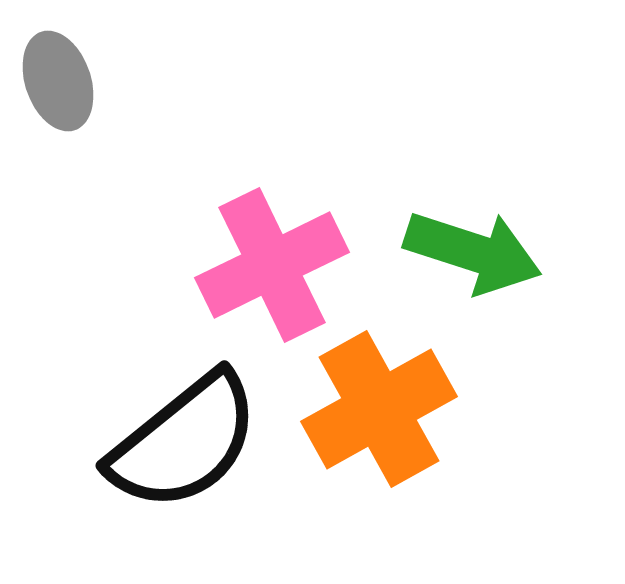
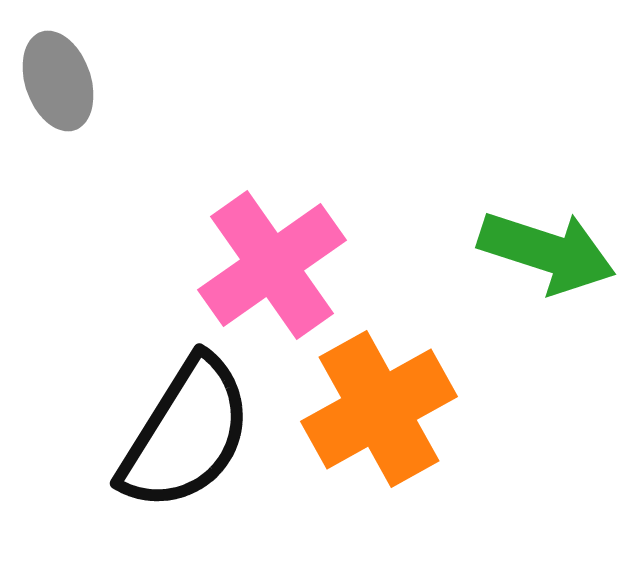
green arrow: moved 74 px right
pink cross: rotated 9 degrees counterclockwise
black semicircle: moved 2 px right, 8 px up; rotated 19 degrees counterclockwise
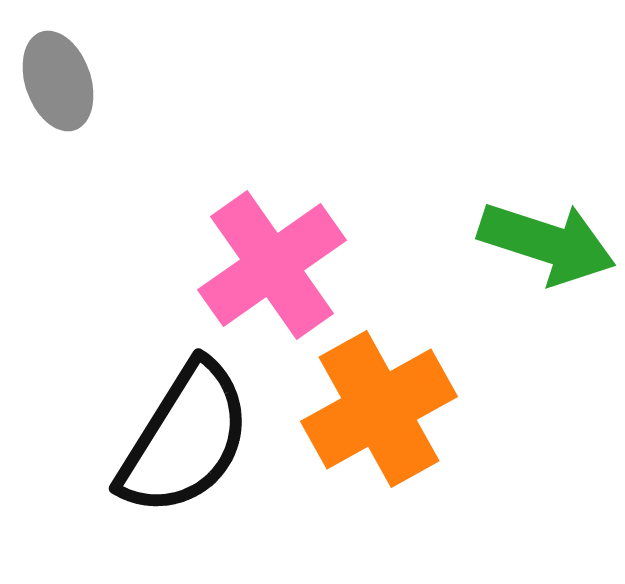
green arrow: moved 9 px up
black semicircle: moved 1 px left, 5 px down
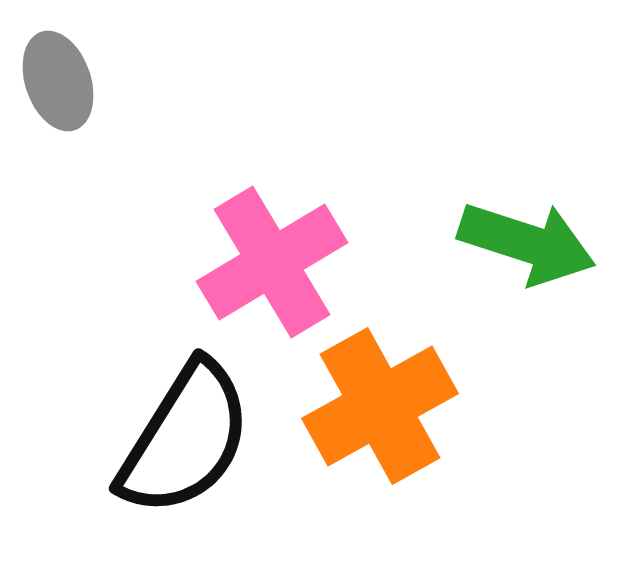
green arrow: moved 20 px left
pink cross: moved 3 px up; rotated 4 degrees clockwise
orange cross: moved 1 px right, 3 px up
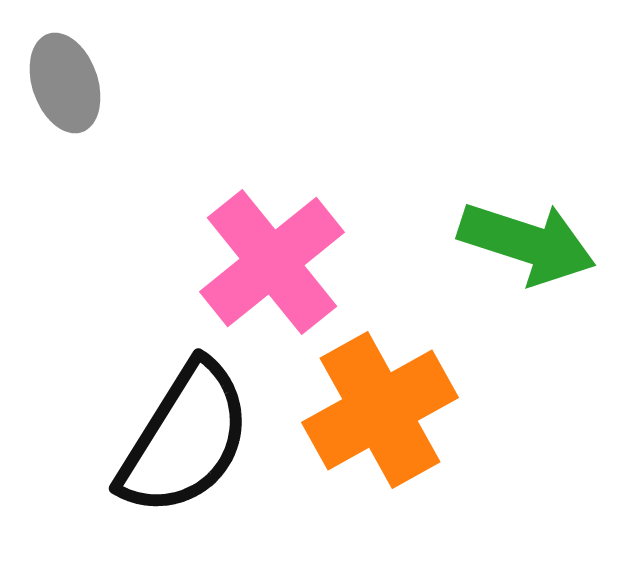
gray ellipse: moved 7 px right, 2 px down
pink cross: rotated 8 degrees counterclockwise
orange cross: moved 4 px down
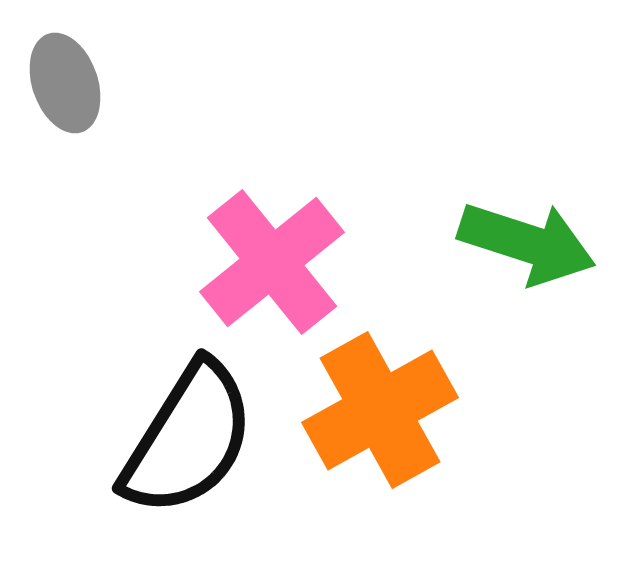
black semicircle: moved 3 px right
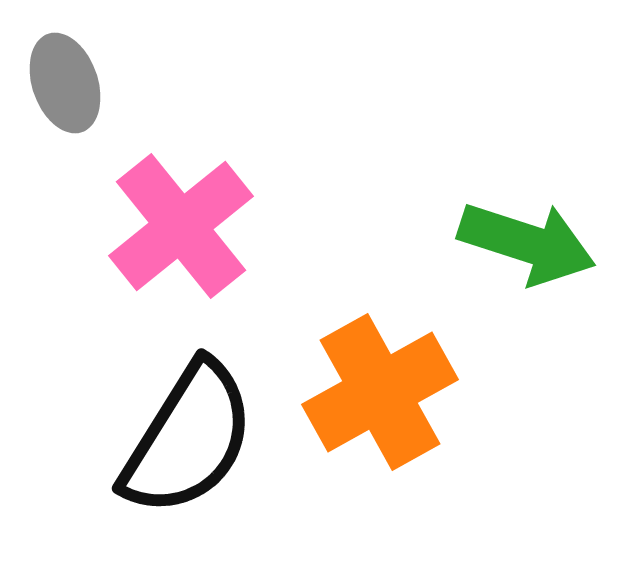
pink cross: moved 91 px left, 36 px up
orange cross: moved 18 px up
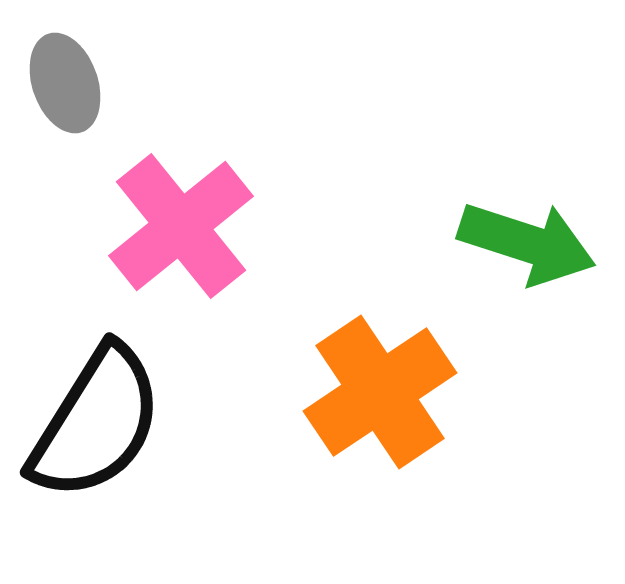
orange cross: rotated 5 degrees counterclockwise
black semicircle: moved 92 px left, 16 px up
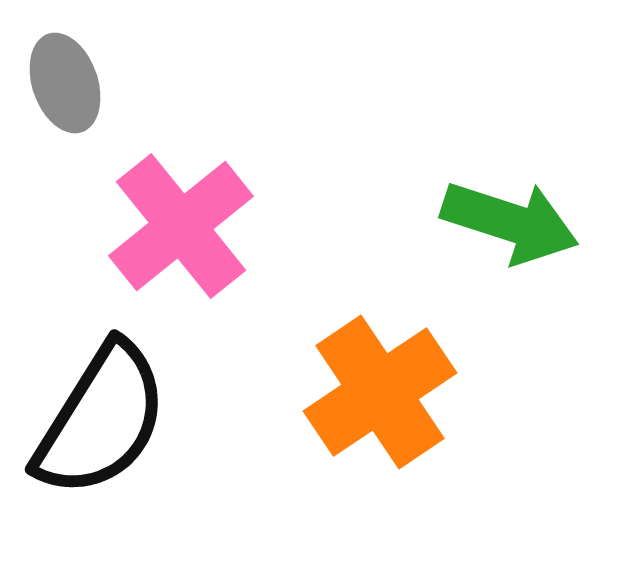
green arrow: moved 17 px left, 21 px up
black semicircle: moved 5 px right, 3 px up
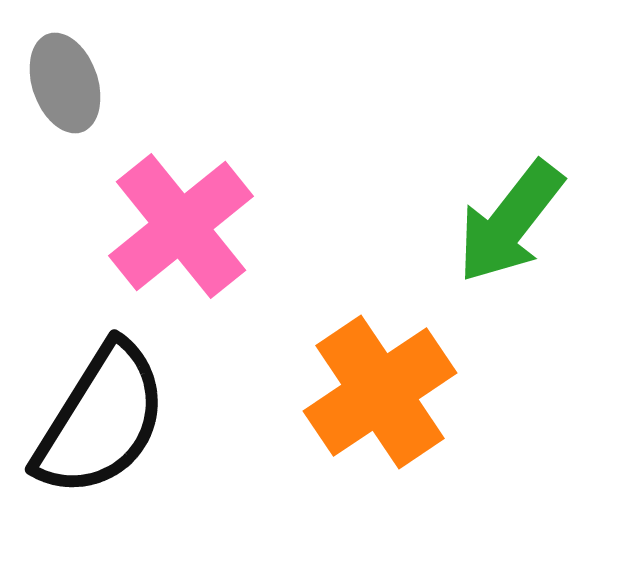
green arrow: rotated 110 degrees clockwise
